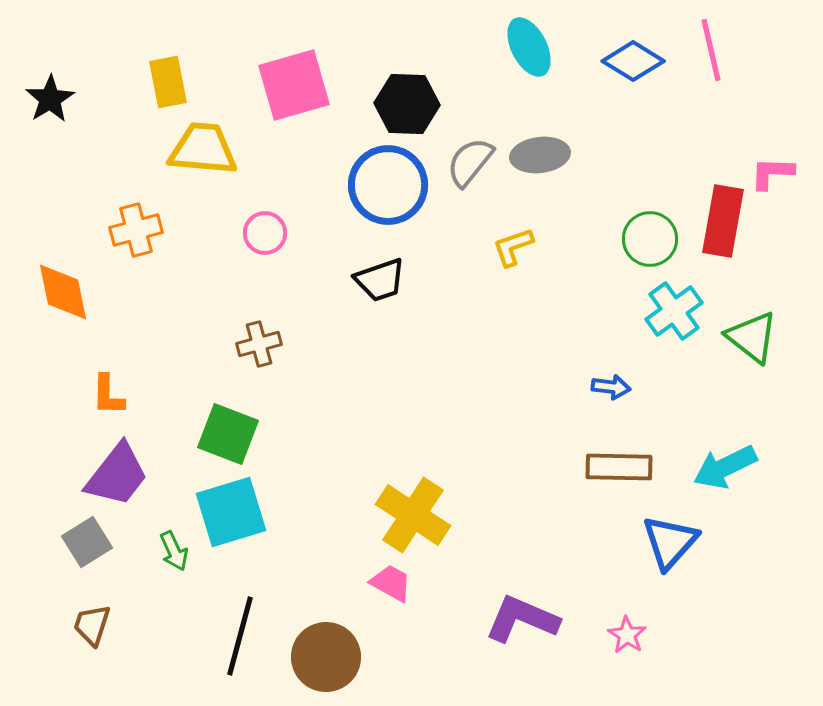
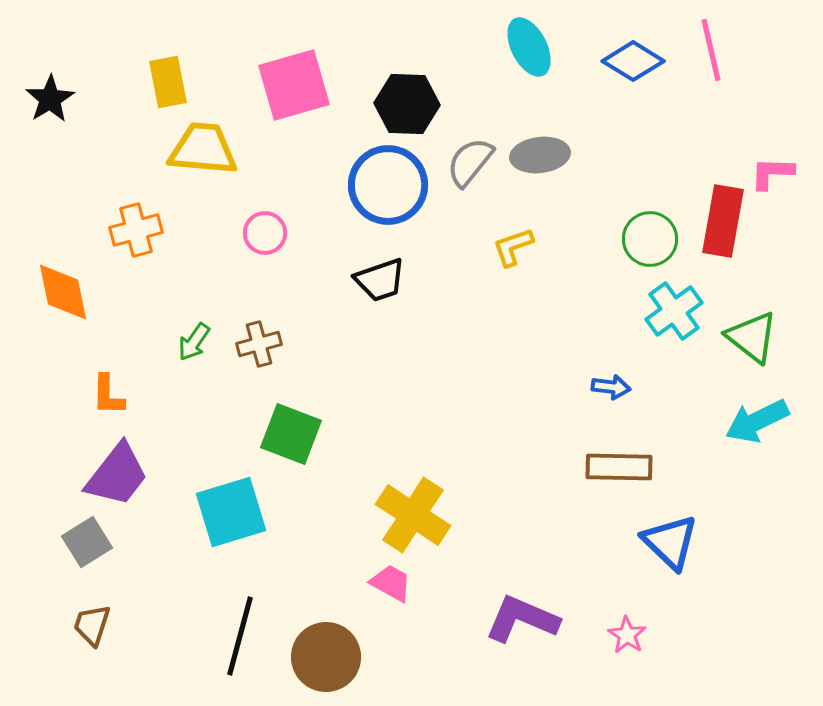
green square: moved 63 px right
cyan arrow: moved 32 px right, 46 px up
blue triangle: rotated 28 degrees counterclockwise
green arrow: moved 20 px right, 209 px up; rotated 60 degrees clockwise
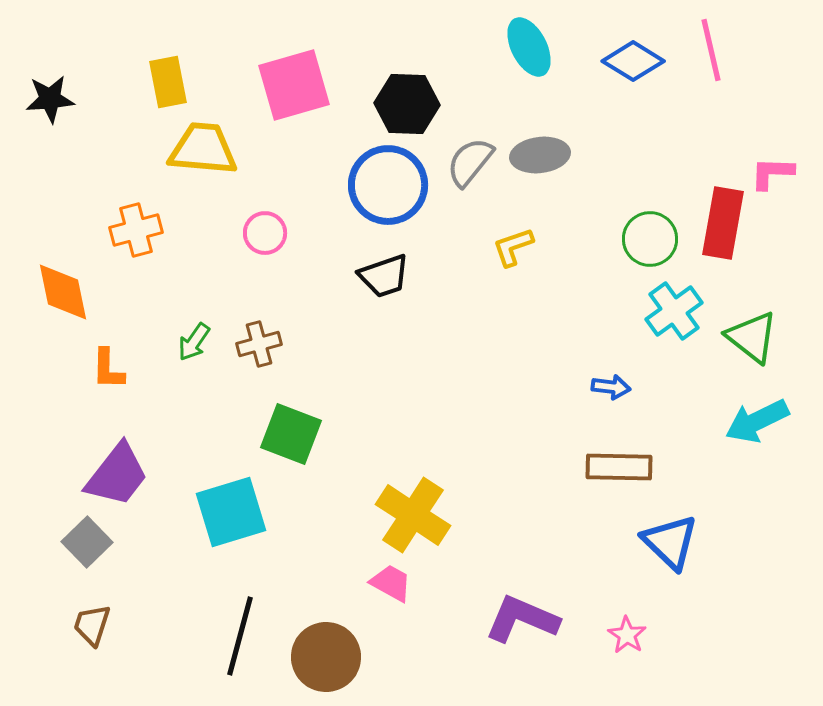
black star: rotated 27 degrees clockwise
red rectangle: moved 2 px down
black trapezoid: moved 4 px right, 4 px up
orange L-shape: moved 26 px up
gray square: rotated 12 degrees counterclockwise
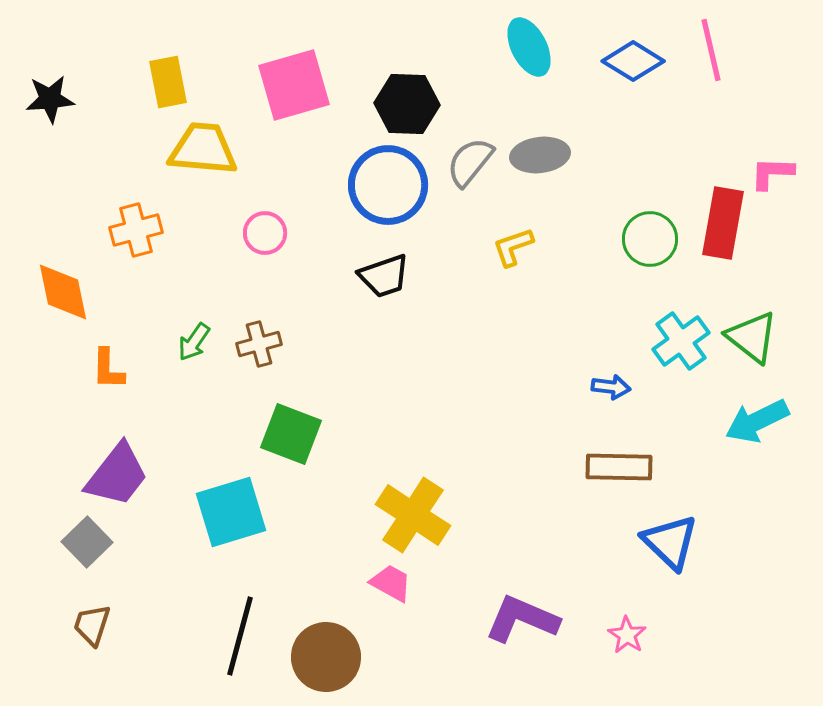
cyan cross: moved 7 px right, 30 px down
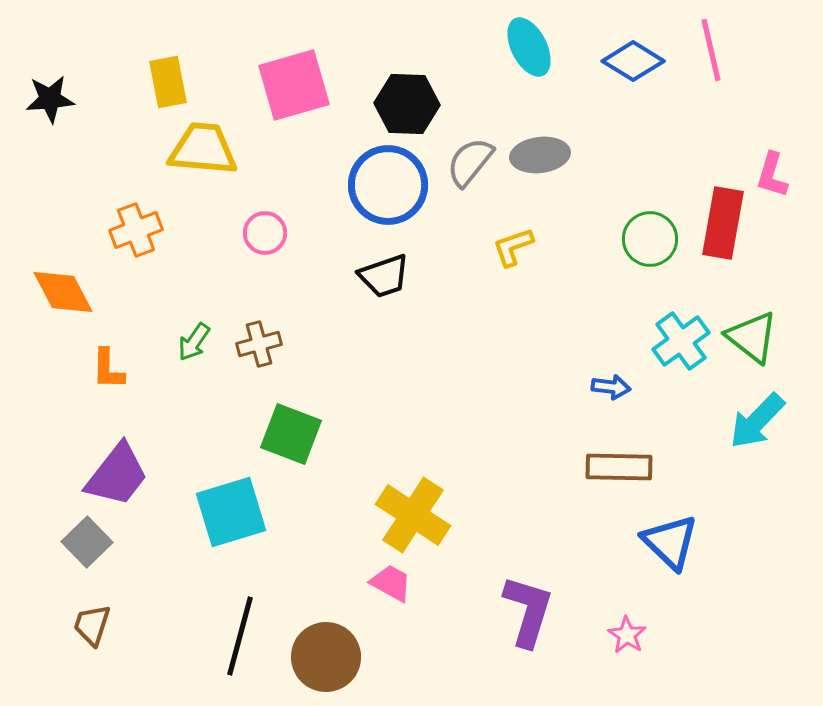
pink L-shape: moved 2 px down; rotated 75 degrees counterclockwise
orange cross: rotated 6 degrees counterclockwise
orange diamond: rotated 16 degrees counterclockwise
cyan arrow: rotated 20 degrees counterclockwise
purple L-shape: moved 6 px right, 8 px up; rotated 84 degrees clockwise
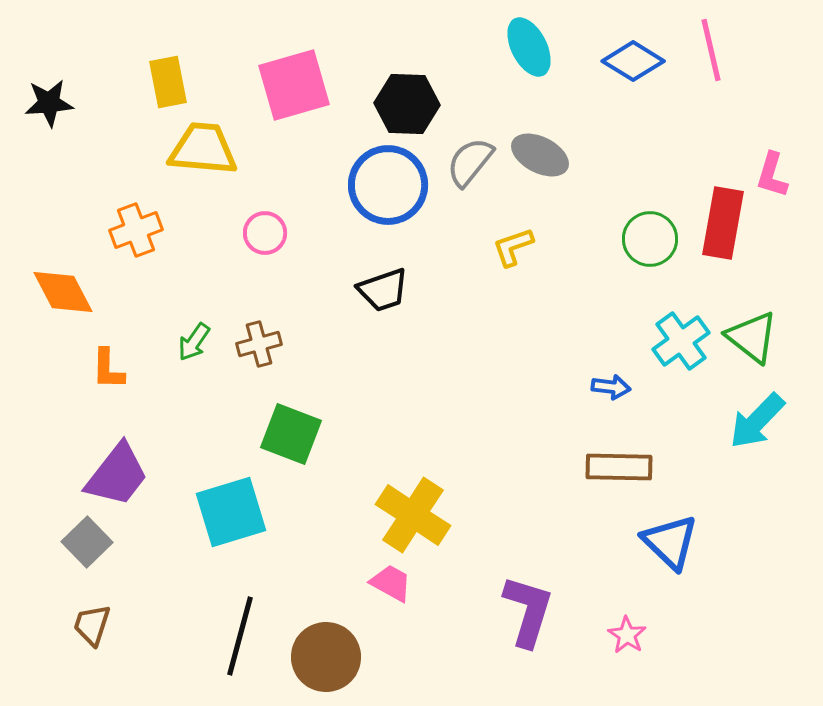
black star: moved 1 px left, 4 px down
gray ellipse: rotated 34 degrees clockwise
black trapezoid: moved 1 px left, 14 px down
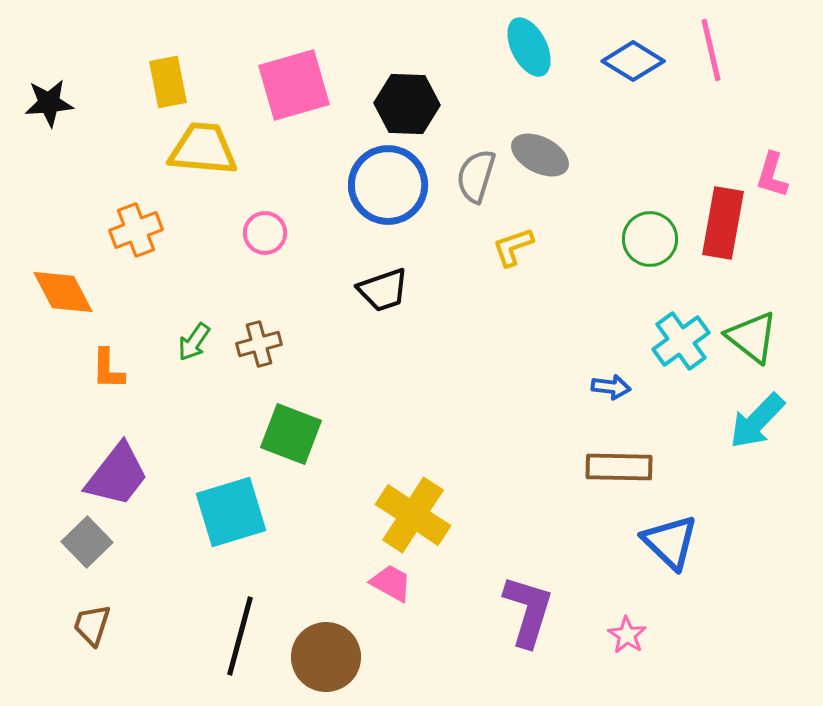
gray semicircle: moved 6 px right, 14 px down; rotated 22 degrees counterclockwise
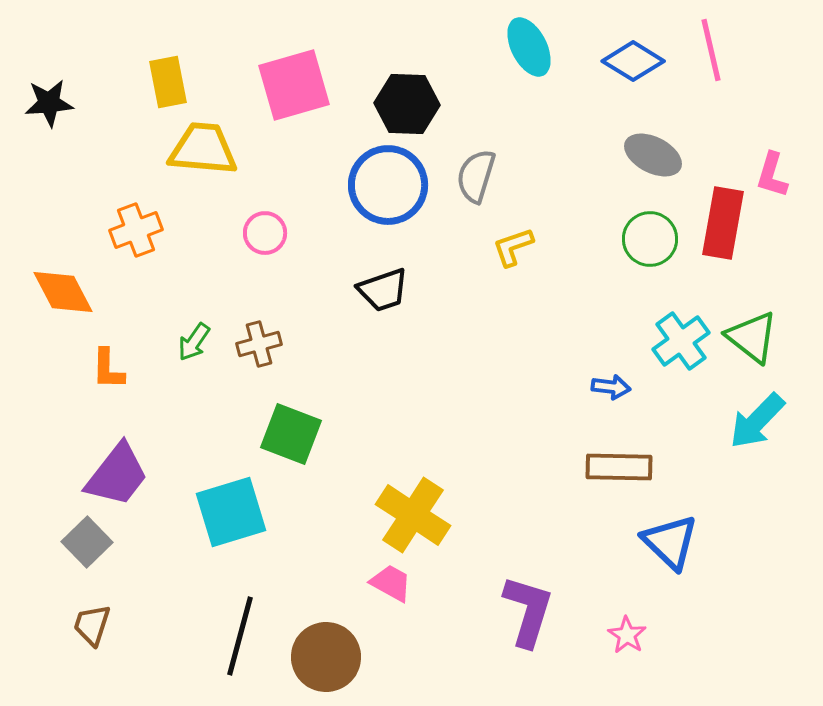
gray ellipse: moved 113 px right
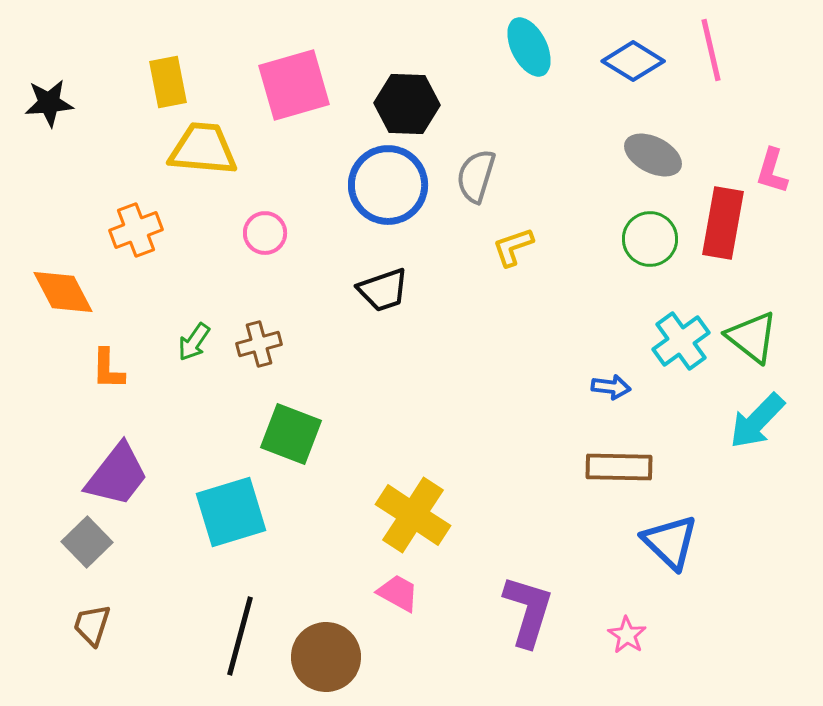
pink L-shape: moved 4 px up
pink trapezoid: moved 7 px right, 10 px down
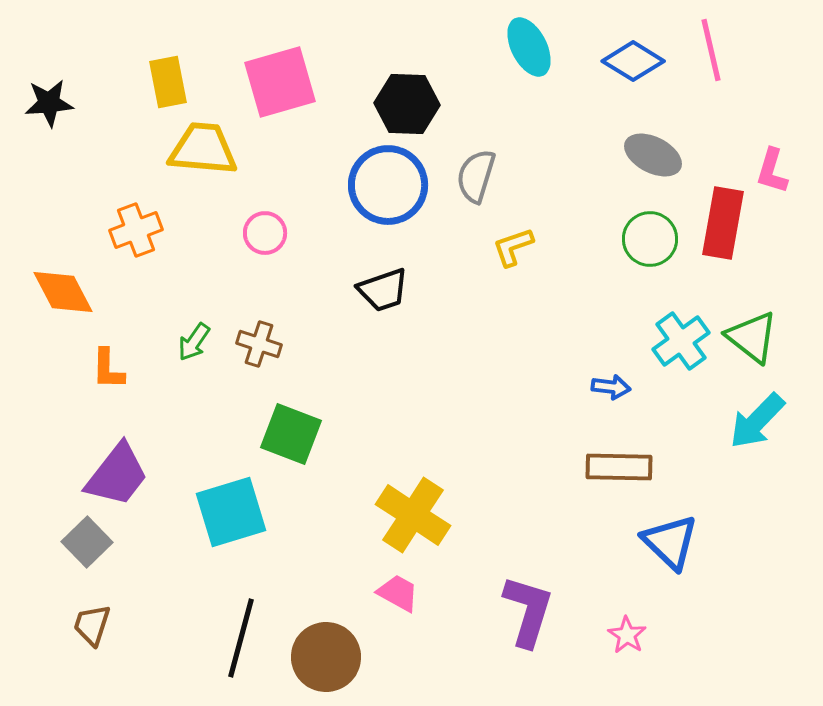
pink square: moved 14 px left, 3 px up
brown cross: rotated 33 degrees clockwise
black line: moved 1 px right, 2 px down
